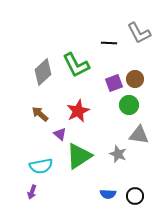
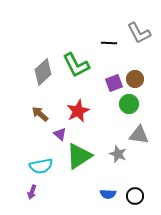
green circle: moved 1 px up
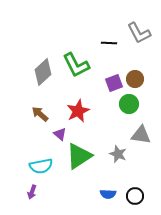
gray triangle: moved 2 px right
